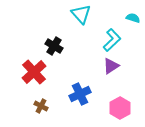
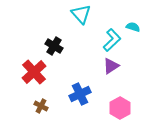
cyan semicircle: moved 9 px down
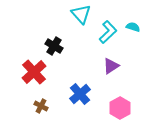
cyan L-shape: moved 4 px left, 8 px up
blue cross: rotated 15 degrees counterclockwise
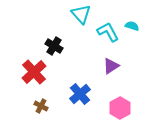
cyan semicircle: moved 1 px left, 1 px up
cyan L-shape: rotated 75 degrees counterclockwise
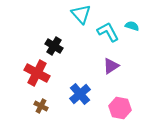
red cross: moved 3 px right, 1 px down; rotated 20 degrees counterclockwise
pink hexagon: rotated 20 degrees counterclockwise
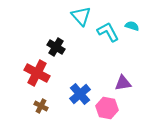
cyan triangle: moved 2 px down
black cross: moved 2 px right, 1 px down
purple triangle: moved 12 px right, 17 px down; rotated 24 degrees clockwise
pink hexagon: moved 13 px left
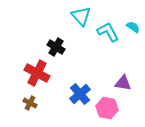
cyan semicircle: moved 1 px right, 1 px down; rotated 16 degrees clockwise
purple triangle: rotated 18 degrees clockwise
brown cross: moved 11 px left, 3 px up
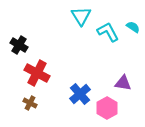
cyan triangle: rotated 10 degrees clockwise
black cross: moved 37 px left, 2 px up
pink hexagon: rotated 20 degrees clockwise
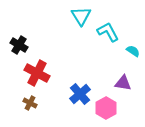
cyan semicircle: moved 24 px down
pink hexagon: moved 1 px left
